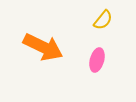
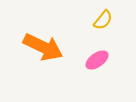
pink ellipse: rotated 40 degrees clockwise
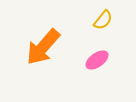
orange arrow: rotated 105 degrees clockwise
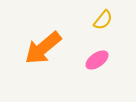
orange arrow: moved 1 px down; rotated 9 degrees clockwise
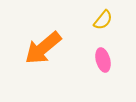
pink ellipse: moved 6 px right; rotated 70 degrees counterclockwise
